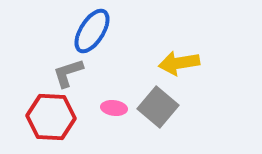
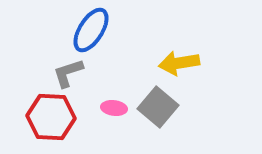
blue ellipse: moved 1 px left, 1 px up
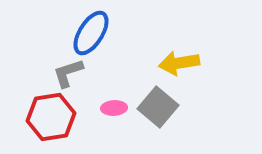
blue ellipse: moved 3 px down
pink ellipse: rotated 10 degrees counterclockwise
red hexagon: rotated 12 degrees counterclockwise
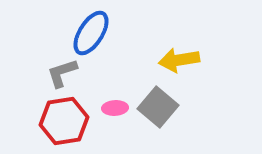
yellow arrow: moved 3 px up
gray L-shape: moved 6 px left
pink ellipse: moved 1 px right
red hexagon: moved 13 px right, 4 px down
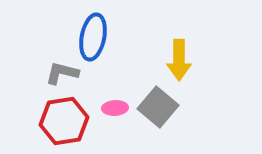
blue ellipse: moved 2 px right, 4 px down; rotated 21 degrees counterclockwise
yellow arrow: rotated 81 degrees counterclockwise
gray L-shape: rotated 32 degrees clockwise
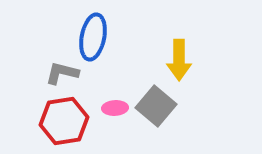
gray square: moved 2 px left, 1 px up
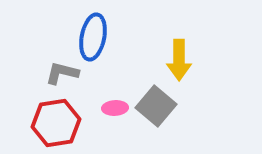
red hexagon: moved 8 px left, 2 px down
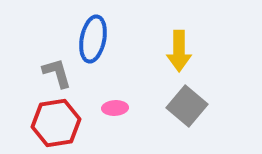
blue ellipse: moved 2 px down
yellow arrow: moved 9 px up
gray L-shape: moved 5 px left; rotated 60 degrees clockwise
gray square: moved 31 px right
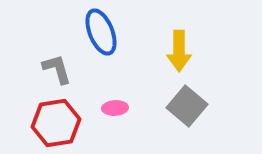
blue ellipse: moved 8 px right, 7 px up; rotated 33 degrees counterclockwise
gray L-shape: moved 4 px up
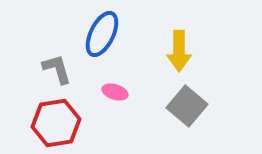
blue ellipse: moved 1 px right, 2 px down; rotated 48 degrees clockwise
pink ellipse: moved 16 px up; rotated 20 degrees clockwise
